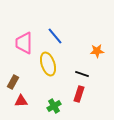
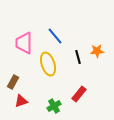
black line: moved 4 px left, 17 px up; rotated 56 degrees clockwise
red rectangle: rotated 21 degrees clockwise
red triangle: rotated 16 degrees counterclockwise
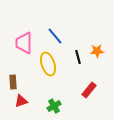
brown rectangle: rotated 32 degrees counterclockwise
red rectangle: moved 10 px right, 4 px up
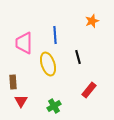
blue line: moved 1 px up; rotated 36 degrees clockwise
orange star: moved 5 px left, 30 px up; rotated 16 degrees counterclockwise
red triangle: rotated 40 degrees counterclockwise
